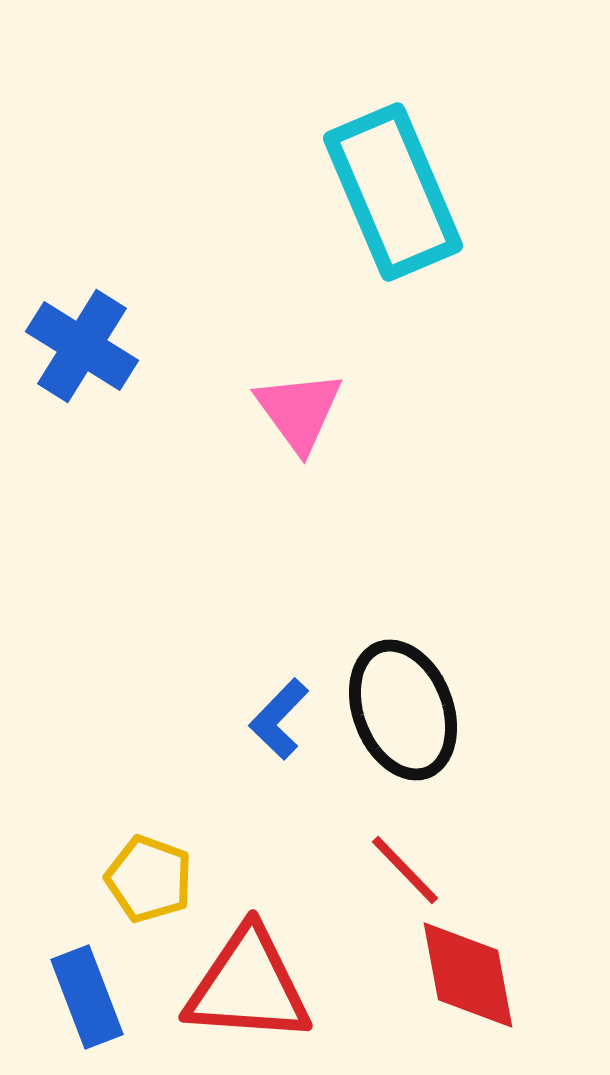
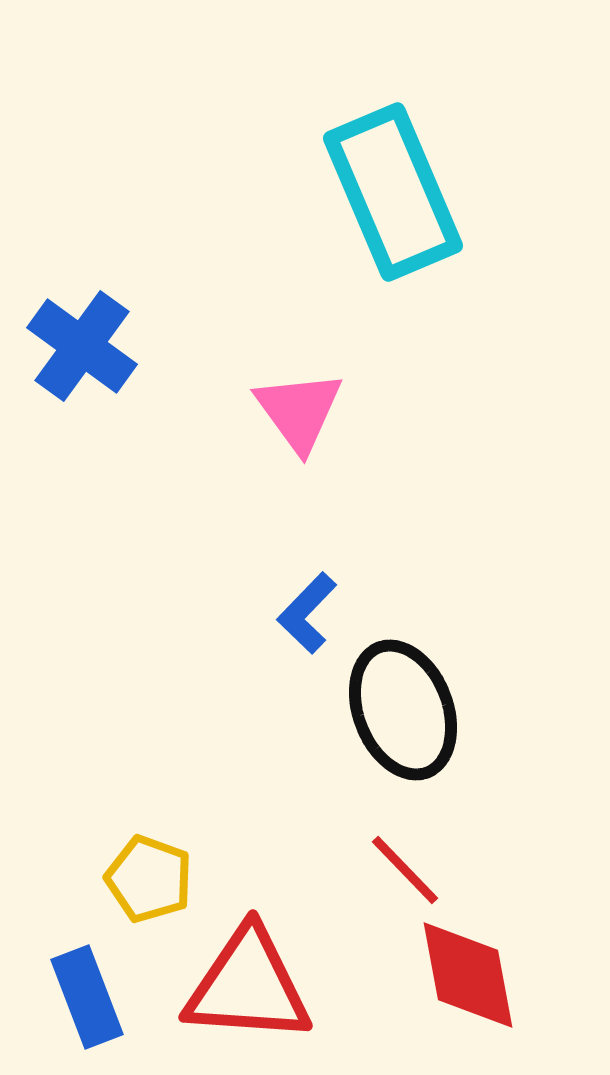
blue cross: rotated 4 degrees clockwise
blue L-shape: moved 28 px right, 106 px up
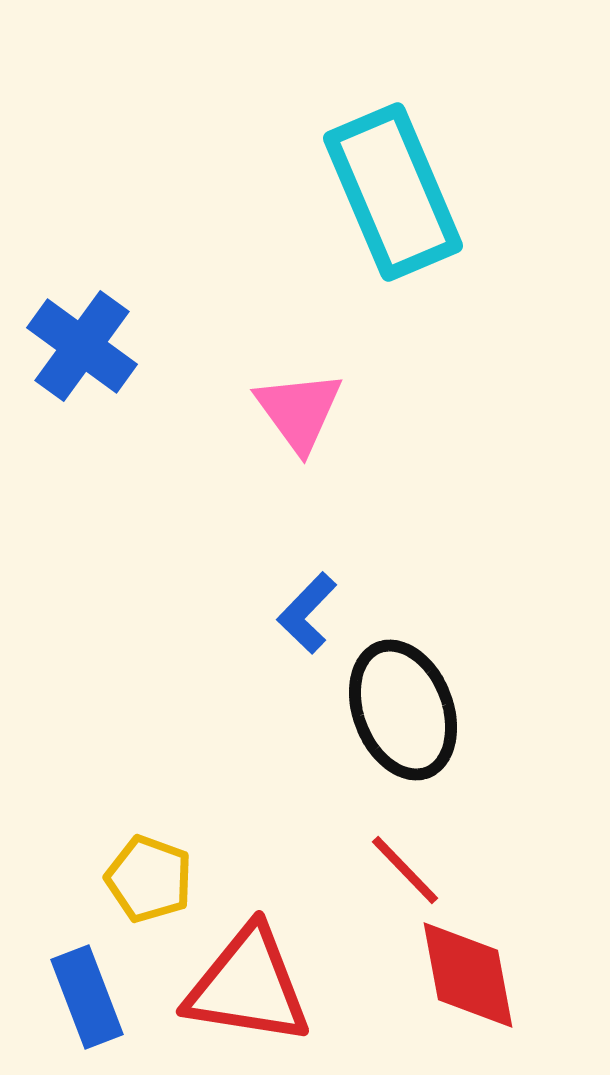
red triangle: rotated 5 degrees clockwise
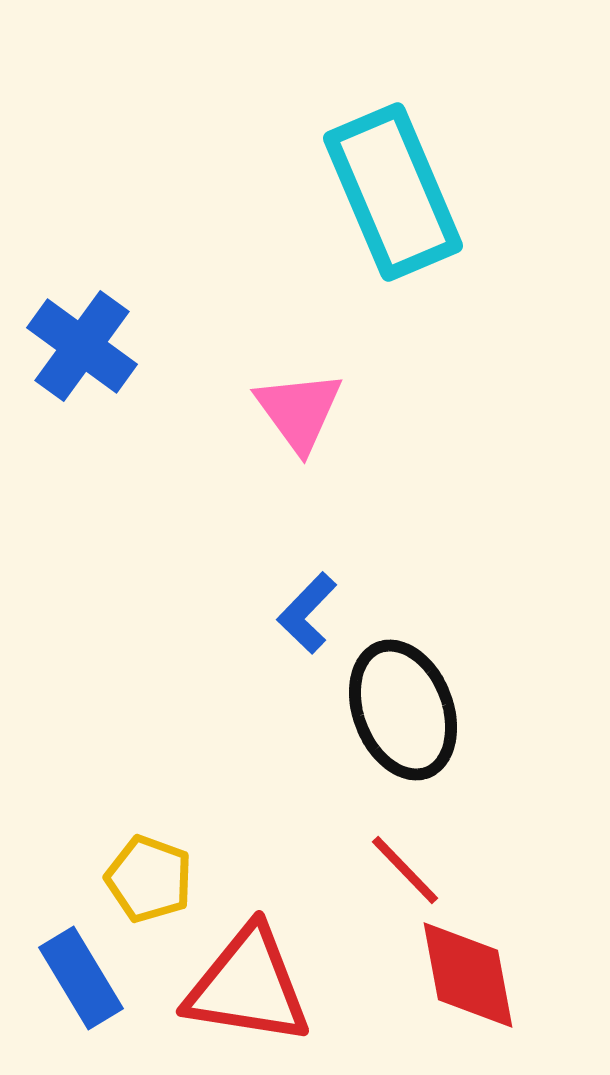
blue rectangle: moved 6 px left, 19 px up; rotated 10 degrees counterclockwise
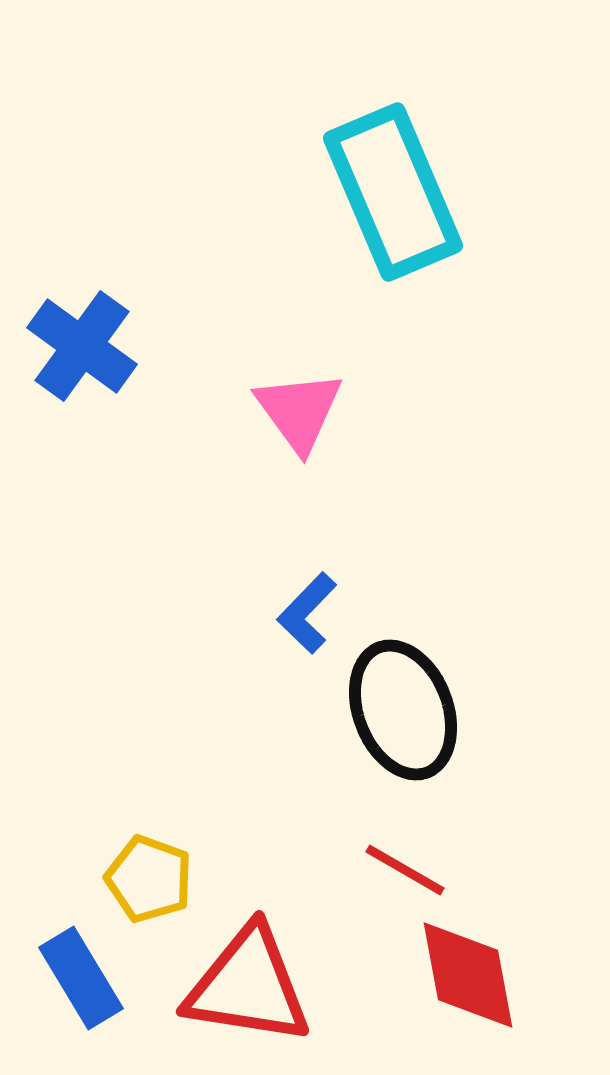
red line: rotated 16 degrees counterclockwise
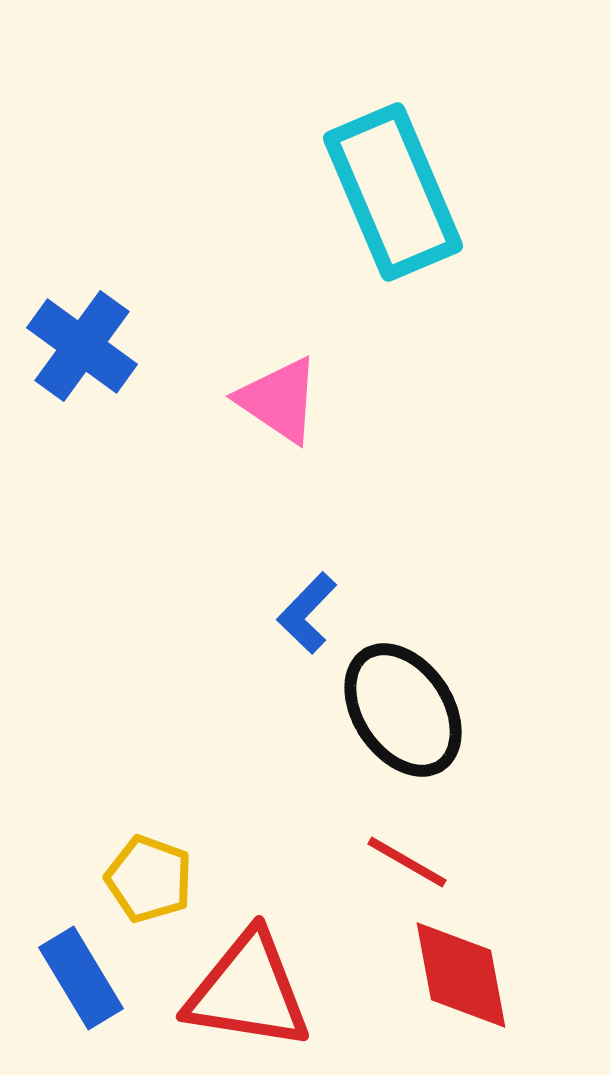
pink triangle: moved 20 px left, 11 px up; rotated 20 degrees counterclockwise
black ellipse: rotated 13 degrees counterclockwise
red line: moved 2 px right, 8 px up
red diamond: moved 7 px left
red triangle: moved 5 px down
